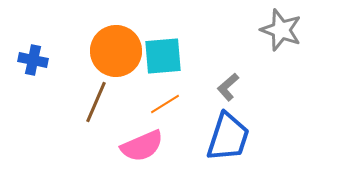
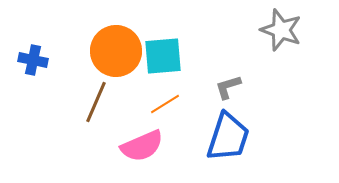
gray L-shape: rotated 24 degrees clockwise
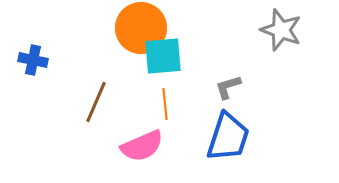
orange circle: moved 25 px right, 23 px up
orange line: rotated 64 degrees counterclockwise
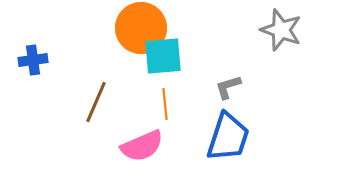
blue cross: rotated 20 degrees counterclockwise
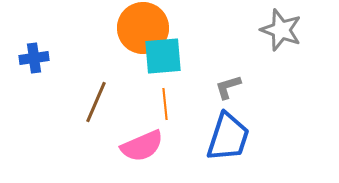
orange circle: moved 2 px right
blue cross: moved 1 px right, 2 px up
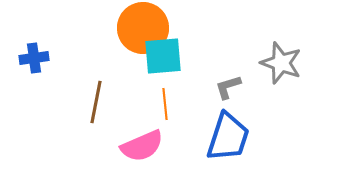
gray star: moved 33 px down
brown line: rotated 12 degrees counterclockwise
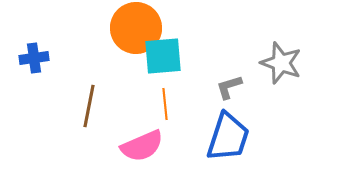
orange circle: moved 7 px left
gray L-shape: moved 1 px right
brown line: moved 7 px left, 4 px down
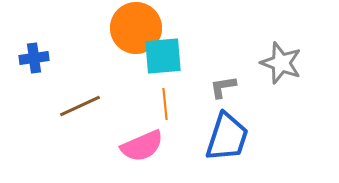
gray L-shape: moved 6 px left; rotated 8 degrees clockwise
brown line: moved 9 px left; rotated 54 degrees clockwise
blue trapezoid: moved 1 px left
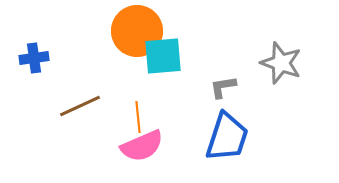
orange circle: moved 1 px right, 3 px down
orange line: moved 27 px left, 13 px down
